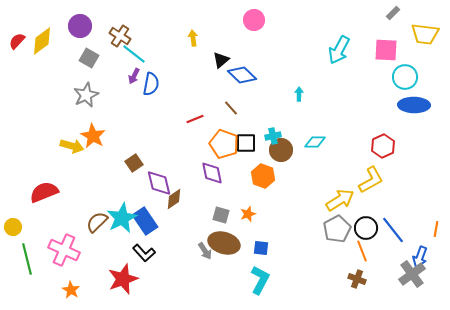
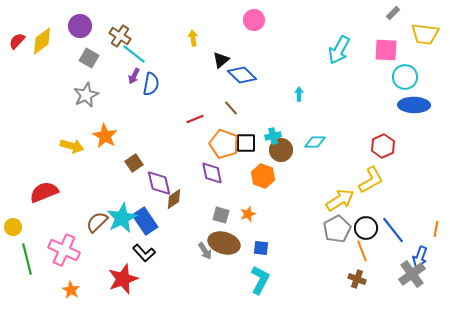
orange star at (93, 136): moved 12 px right
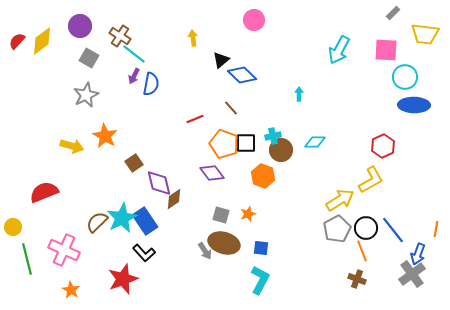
purple diamond at (212, 173): rotated 25 degrees counterclockwise
blue arrow at (420, 257): moved 2 px left, 3 px up
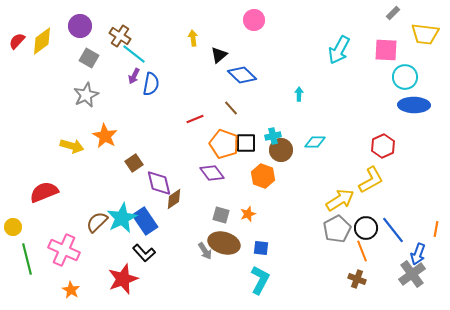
black triangle at (221, 60): moved 2 px left, 5 px up
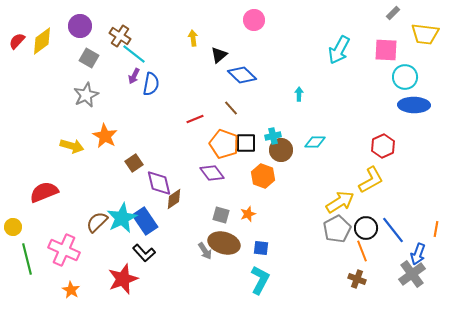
yellow arrow at (340, 200): moved 2 px down
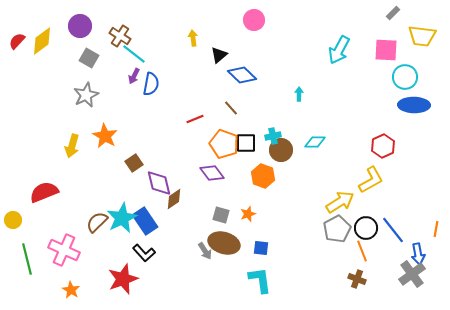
yellow trapezoid at (425, 34): moved 3 px left, 2 px down
yellow arrow at (72, 146): rotated 90 degrees clockwise
yellow circle at (13, 227): moved 7 px up
blue arrow at (418, 254): rotated 30 degrees counterclockwise
cyan L-shape at (260, 280): rotated 36 degrees counterclockwise
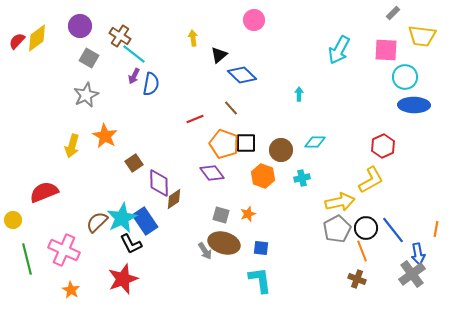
yellow diamond at (42, 41): moved 5 px left, 3 px up
cyan cross at (273, 136): moved 29 px right, 42 px down
purple diamond at (159, 183): rotated 12 degrees clockwise
yellow arrow at (340, 202): rotated 20 degrees clockwise
black L-shape at (144, 253): moved 13 px left, 9 px up; rotated 15 degrees clockwise
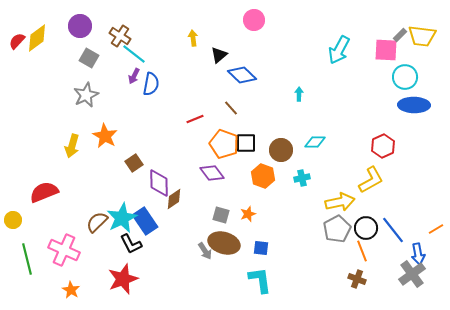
gray rectangle at (393, 13): moved 7 px right, 22 px down
orange line at (436, 229): rotated 49 degrees clockwise
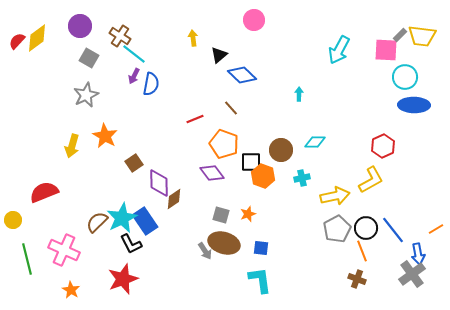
black square at (246, 143): moved 5 px right, 19 px down
yellow arrow at (340, 202): moved 5 px left, 6 px up
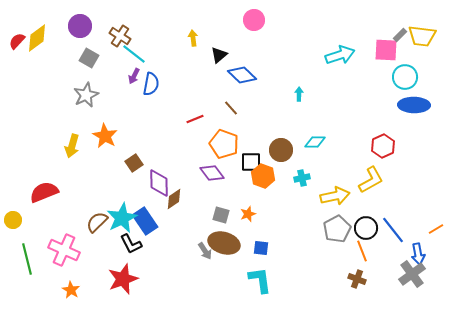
cyan arrow at (339, 50): moved 1 px right, 5 px down; rotated 136 degrees counterclockwise
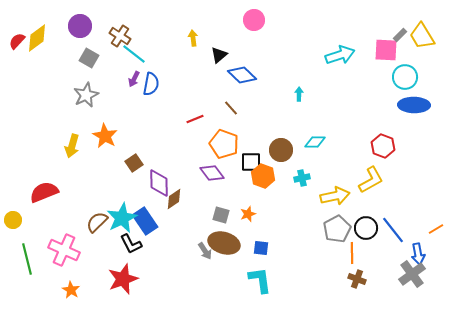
yellow trapezoid at (422, 36): rotated 52 degrees clockwise
purple arrow at (134, 76): moved 3 px down
red hexagon at (383, 146): rotated 15 degrees counterclockwise
orange line at (362, 251): moved 10 px left, 2 px down; rotated 20 degrees clockwise
